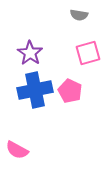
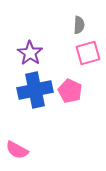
gray semicircle: moved 10 px down; rotated 96 degrees counterclockwise
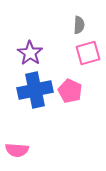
pink semicircle: rotated 25 degrees counterclockwise
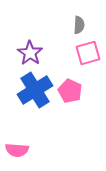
blue cross: rotated 20 degrees counterclockwise
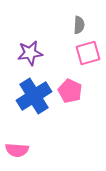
purple star: rotated 30 degrees clockwise
blue cross: moved 1 px left, 6 px down
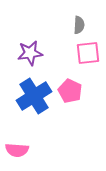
pink square: rotated 10 degrees clockwise
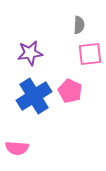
pink square: moved 2 px right, 1 px down
pink semicircle: moved 2 px up
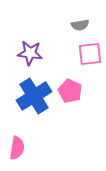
gray semicircle: moved 1 px right; rotated 78 degrees clockwise
purple star: rotated 15 degrees clockwise
pink semicircle: rotated 85 degrees counterclockwise
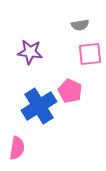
purple star: moved 1 px up
blue cross: moved 5 px right, 10 px down
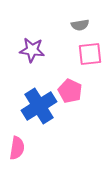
purple star: moved 2 px right, 2 px up
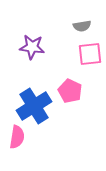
gray semicircle: moved 2 px right, 1 px down
purple star: moved 3 px up
blue cross: moved 5 px left
pink semicircle: moved 11 px up
